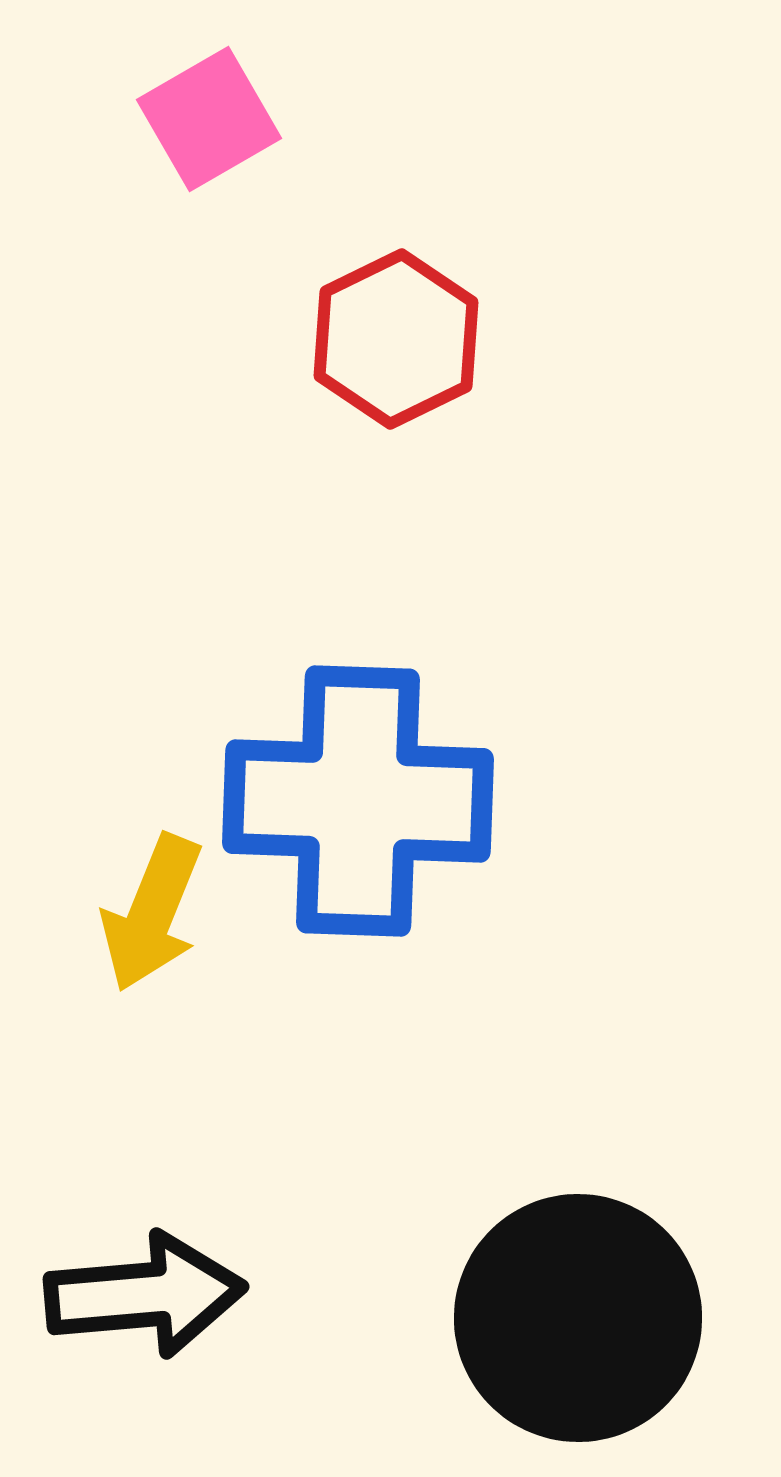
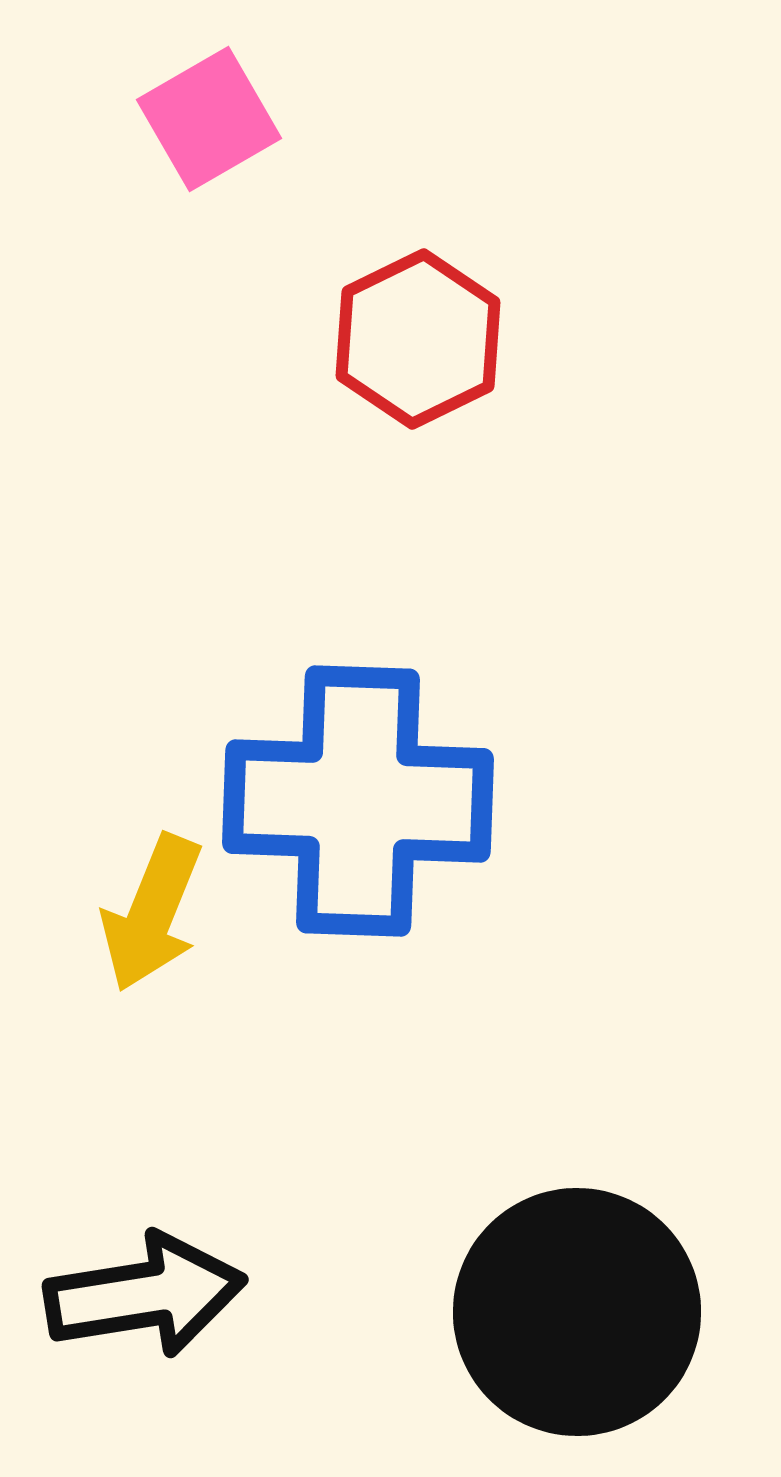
red hexagon: moved 22 px right
black arrow: rotated 4 degrees counterclockwise
black circle: moved 1 px left, 6 px up
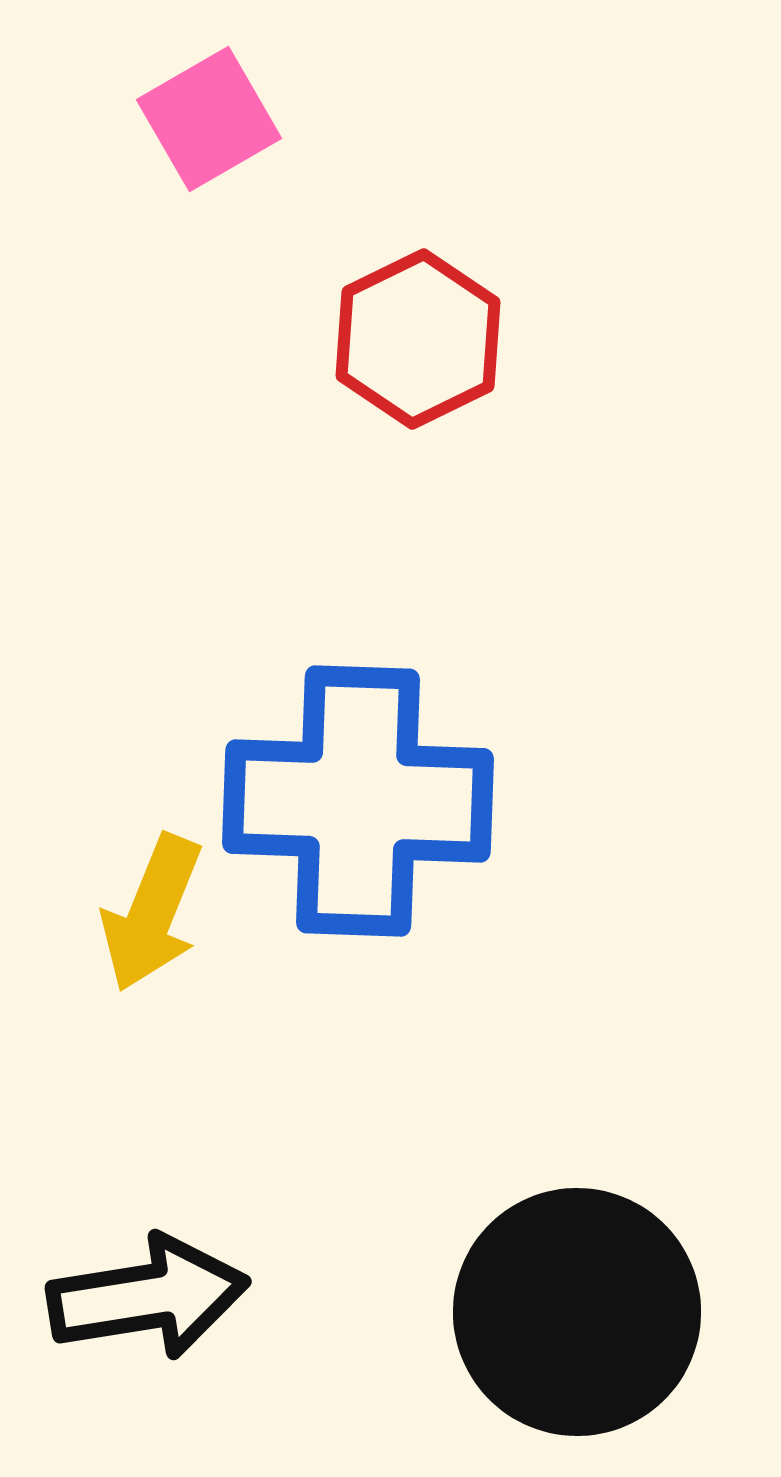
black arrow: moved 3 px right, 2 px down
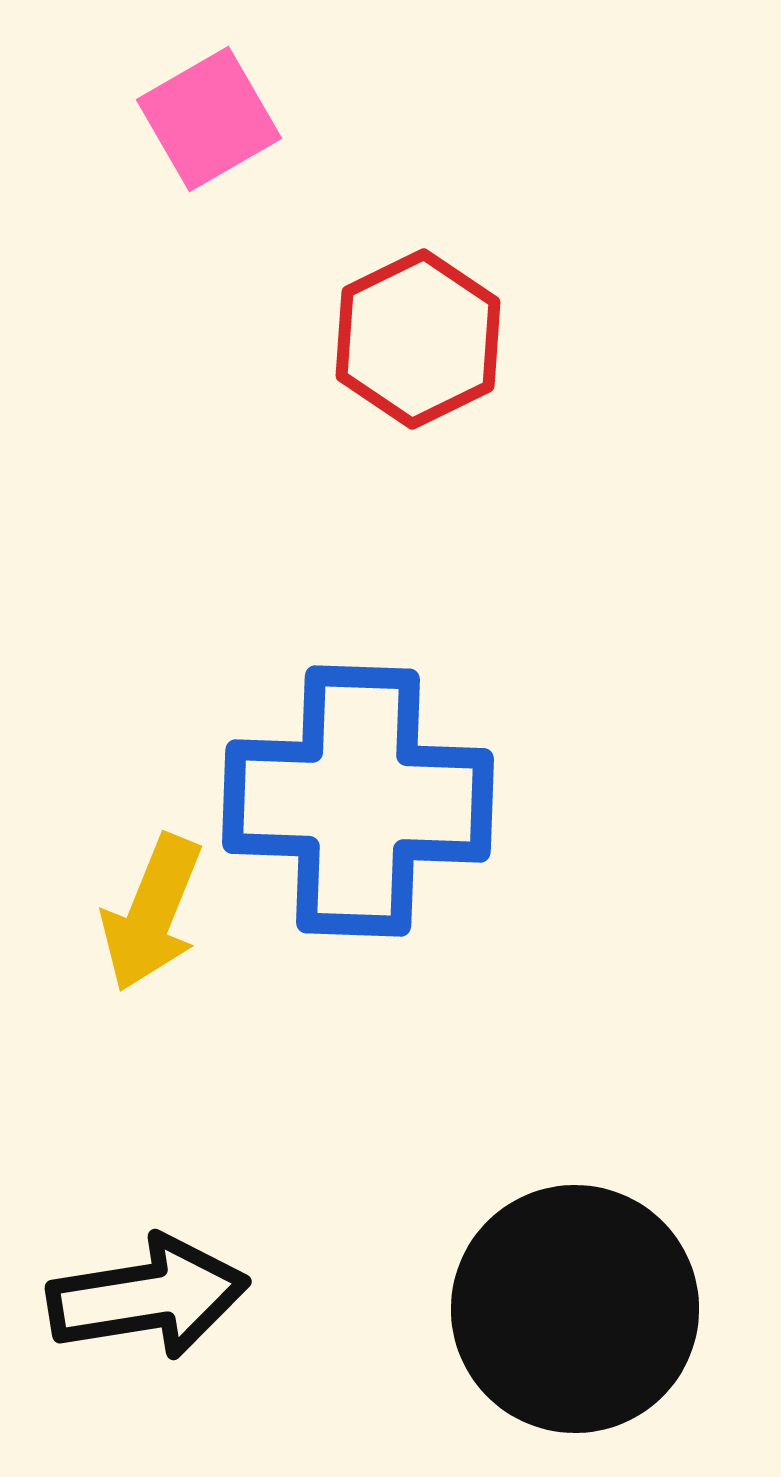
black circle: moved 2 px left, 3 px up
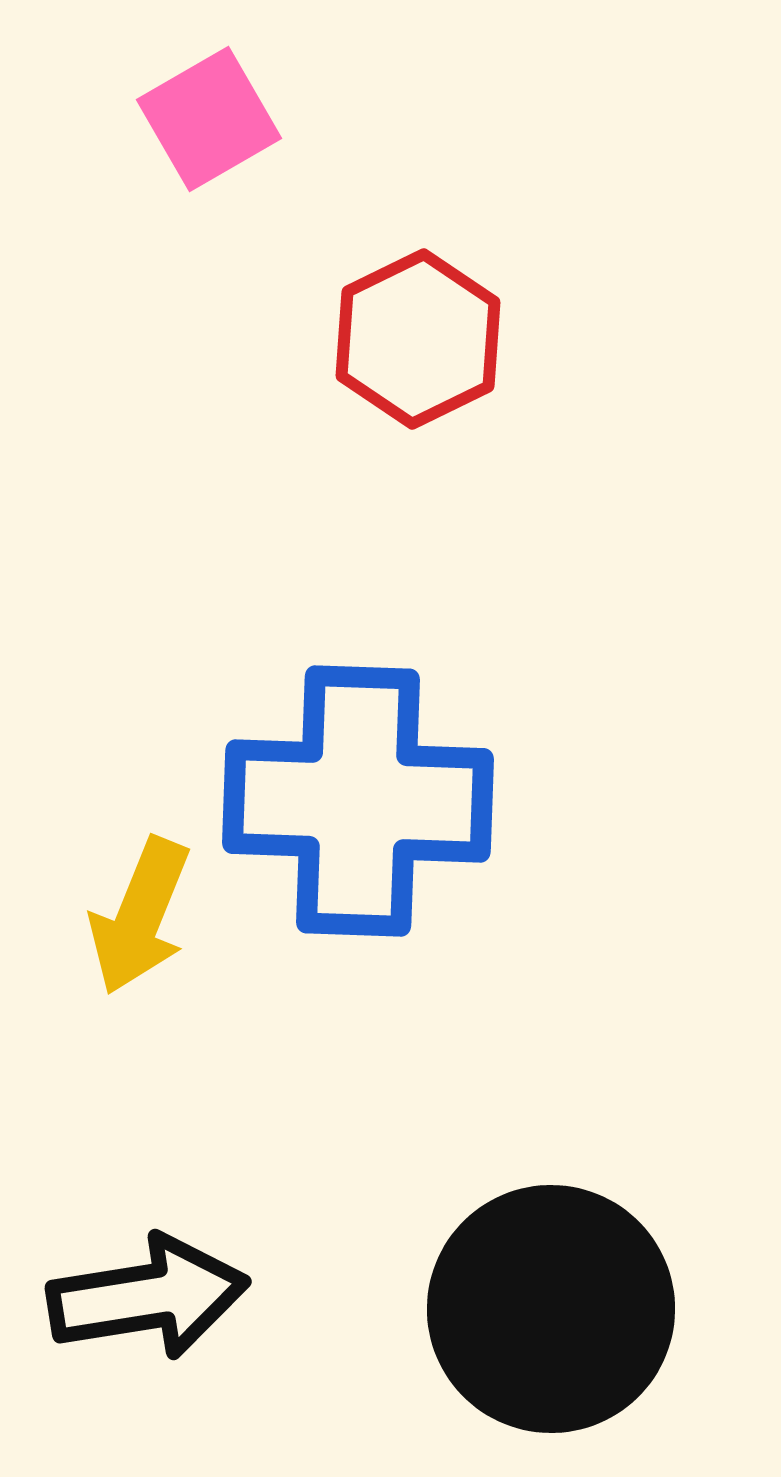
yellow arrow: moved 12 px left, 3 px down
black circle: moved 24 px left
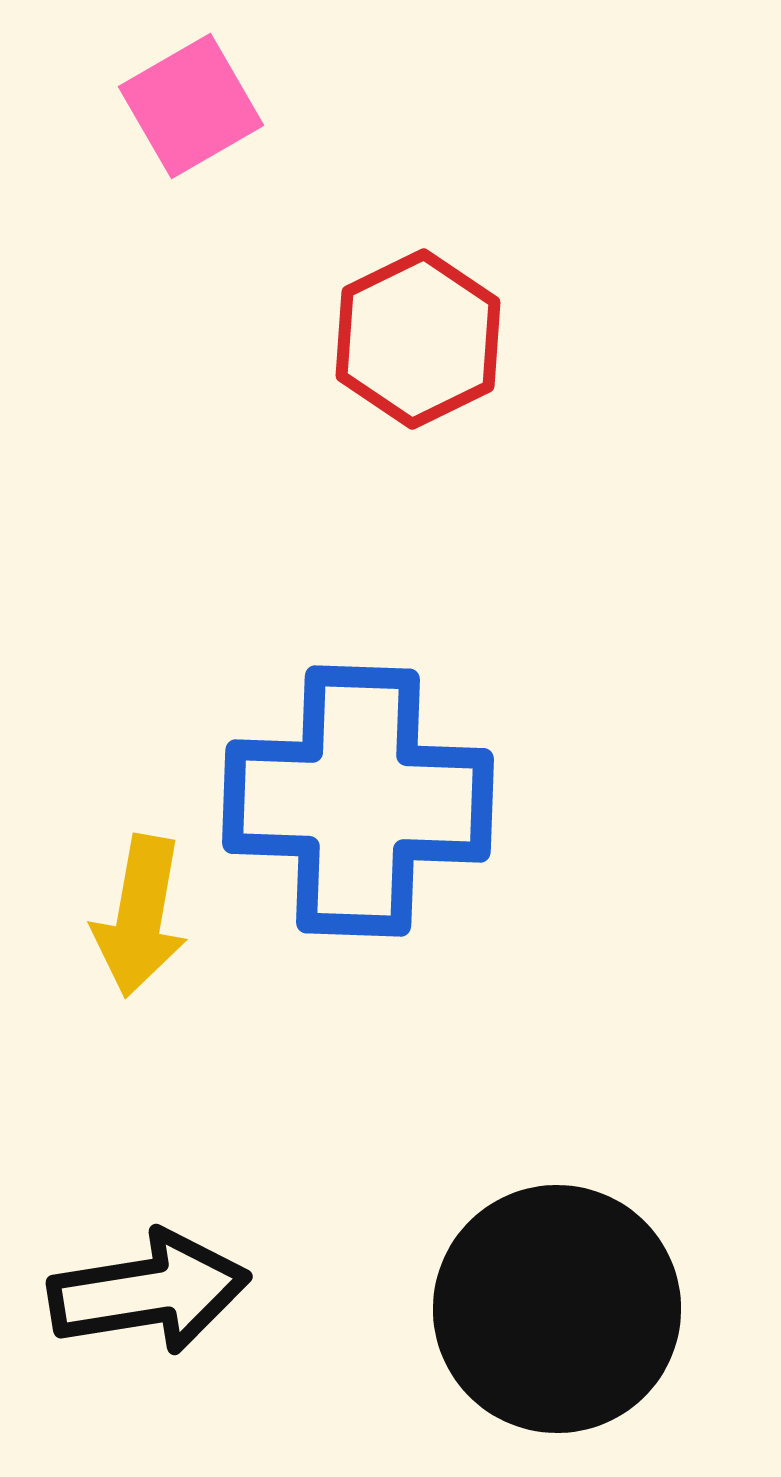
pink square: moved 18 px left, 13 px up
yellow arrow: rotated 12 degrees counterclockwise
black arrow: moved 1 px right, 5 px up
black circle: moved 6 px right
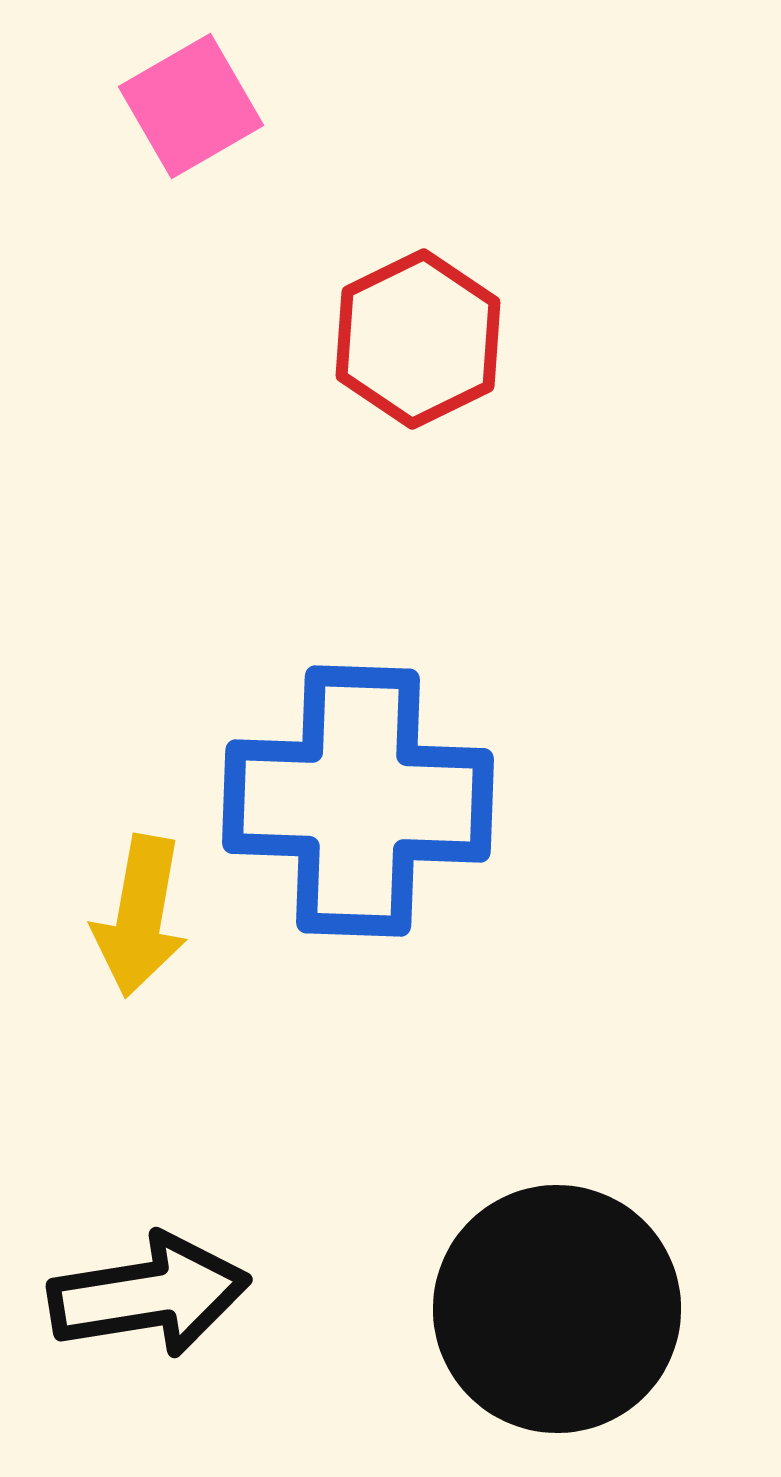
black arrow: moved 3 px down
